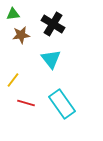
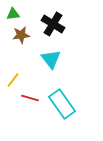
red line: moved 4 px right, 5 px up
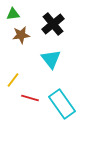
black cross: rotated 20 degrees clockwise
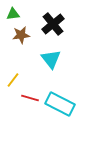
cyan rectangle: moved 2 px left; rotated 28 degrees counterclockwise
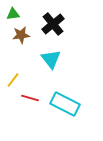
cyan rectangle: moved 5 px right
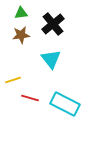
green triangle: moved 8 px right, 1 px up
yellow line: rotated 35 degrees clockwise
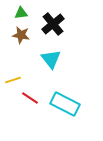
brown star: rotated 18 degrees clockwise
red line: rotated 18 degrees clockwise
